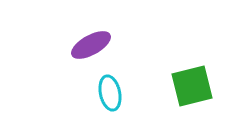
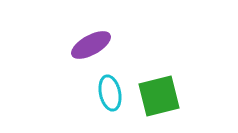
green square: moved 33 px left, 10 px down
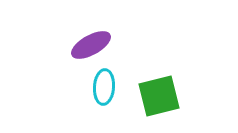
cyan ellipse: moved 6 px left, 6 px up; rotated 16 degrees clockwise
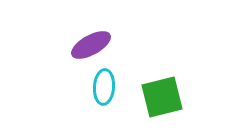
green square: moved 3 px right, 1 px down
